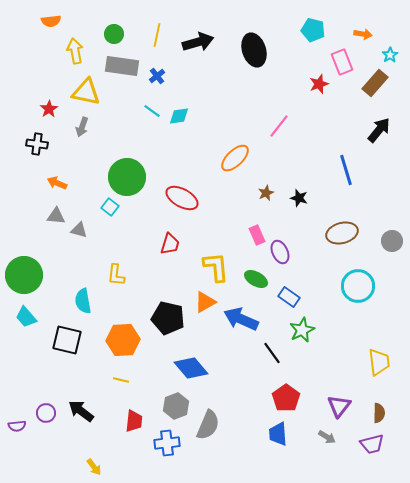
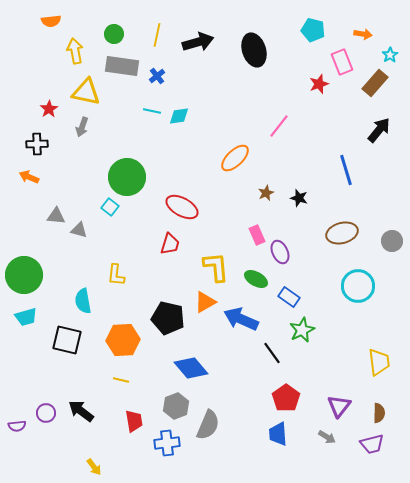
cyan line at (152, 111): rotated 24 degrees counterclockwise
black cross at (37, 144): rotated 10 degrees counterclockwise
orange arrow at (57, 183): moved 28 px left, 6 px up
red ellipse at (182, 198): moved 9 px down
cyan trapezoid at (26, 317): rotated 65 degrees counterclockwise
red trapezoid at (134, 421): rotated 15 degrees counterclockwise
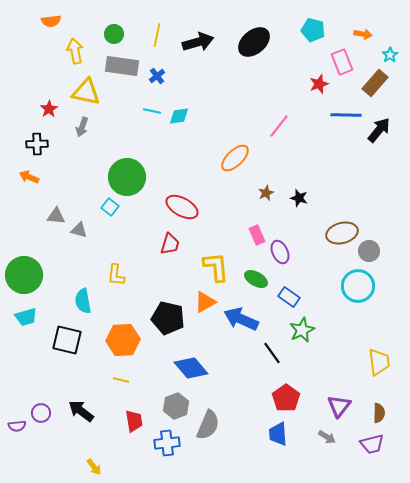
black ellipse at (254, 50): moved 8 px up; rotated 68 degrees clockwise
blue line at (346, 170): moved 55 px up; rotated 72 degrees counterclockwise
gray circle at (392, 241): moved 23 px left, 10 px down
purple circle at (46, 413): moved 5 px left
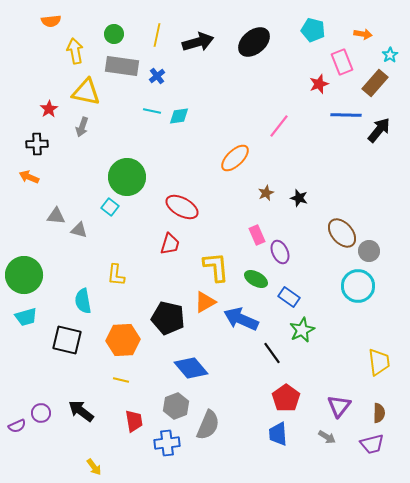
brown ellipse at (342, 233): rotated 64 degrees clockwise
purple semicircle at (17, 426): rotated 18 degrees counterclockwise
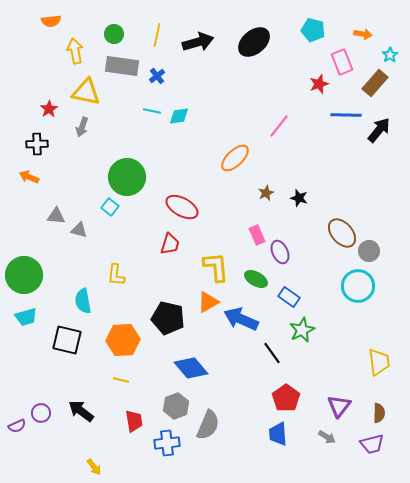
orange triangle at (205, 302): moved 3 px right
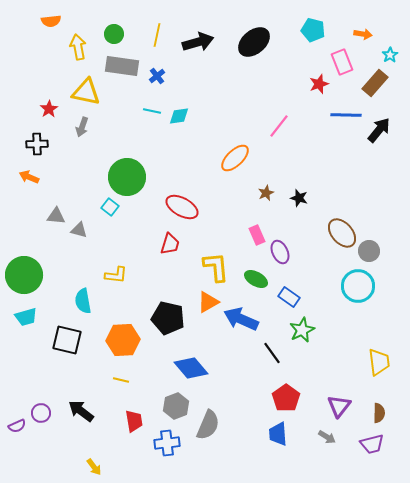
yellow arrow at (75, 51): moved 3 px right, 4 px up
yellow L-shape at (116, 275): rotated 90 degrees counterclockwise
